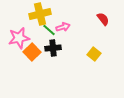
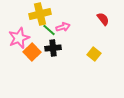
pink star: rotated 10 degrees counterclockwise
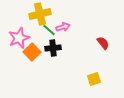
red semicircle: moved 24 px down
yellow square: moved 25 px down; rotated 32 degrees clockwise
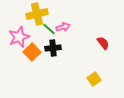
yellow cross: moved 3 px left
green line: moved 1 px up
pink star: moved 1 px up
yellow square: rotated 16 degrees counterclockwise
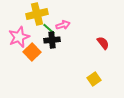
pink arrow: moved 2 px up
black cross: moved 1 px left, 8 px up
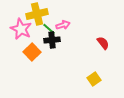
pink star: moved 2 px right, 8 px up; rotated 25 degrees counterclockwise
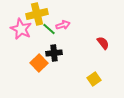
black cross: moved 2 px right, 13 px down
orange square: moved 7 px right, 11 px down
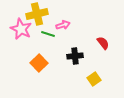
green line: moved 1 px left, 5 px down; rotated 24 degrees counterclockwise
black cross: moved 21 px right, 3 px down
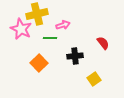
green line: moved 2 px right, 4 px down; rotated 16 degrees counterclockwise
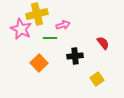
yellow square: moved 3 px right
